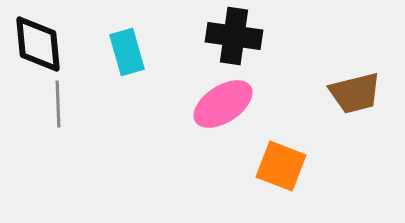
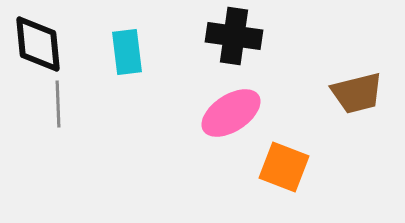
cyan rectangle: rotated 9 degrees clockwise
brown trapezoid: moved 2 px right
pink ellipse: moved 8 px right, 9 px down
orange square: moved 3 px right, 1 px down
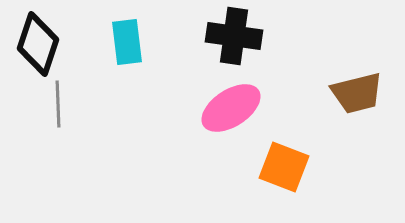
black diamond: rotated 24 degrees clockwise
cyan rectangle: moved 10 px up
pink ellipse: moved 5 px up
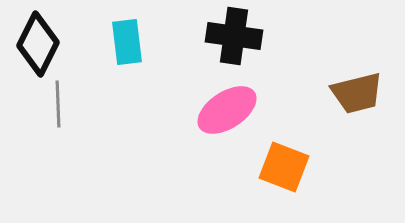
black diamond: rotated 8 degrees clockwise
pink ellipse: moved 4 px left, 2 px down
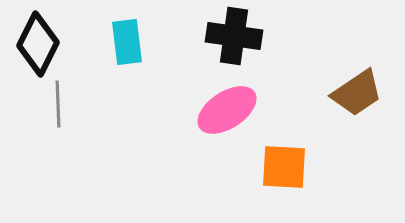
brown trapezoid: rotated 20 degrees counterclockwise
orange square: rotated 18 degrees counterclockwise
